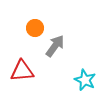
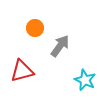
gray arrow: moved 5 px right
red triangle: rotated 10 degrees counterclockwise
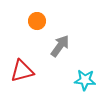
orange circle: moved 2 px right, 7 px up
cyan star: rotated 20 degrees counterclockwise
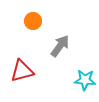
orange circle: moved 4 px left
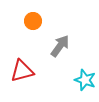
cyan star: rotated 15 degrees clockwise
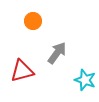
gray arrow: moved 3 px left, 7 px down
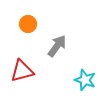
orange circle: moved 5 px left, 3 px down
gray arrow: moved 7 px up
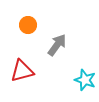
orange circle: moved 1 px down
gray arrow: moved 1 px up
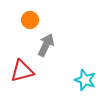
orange circle: moved 2 px right, 5 px up
gray arrow: moved 11 px left; rotated 10 degrees counterclockwise
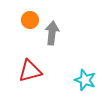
gray arrow: moved 6 px right, 12 px up; rotated 20 degrees counterclockwise
red triangle: moved 8 px right
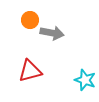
gray arrow: rotated 95 degrees clockwise
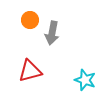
gray arrow: rotated 90 degrees clockwise
